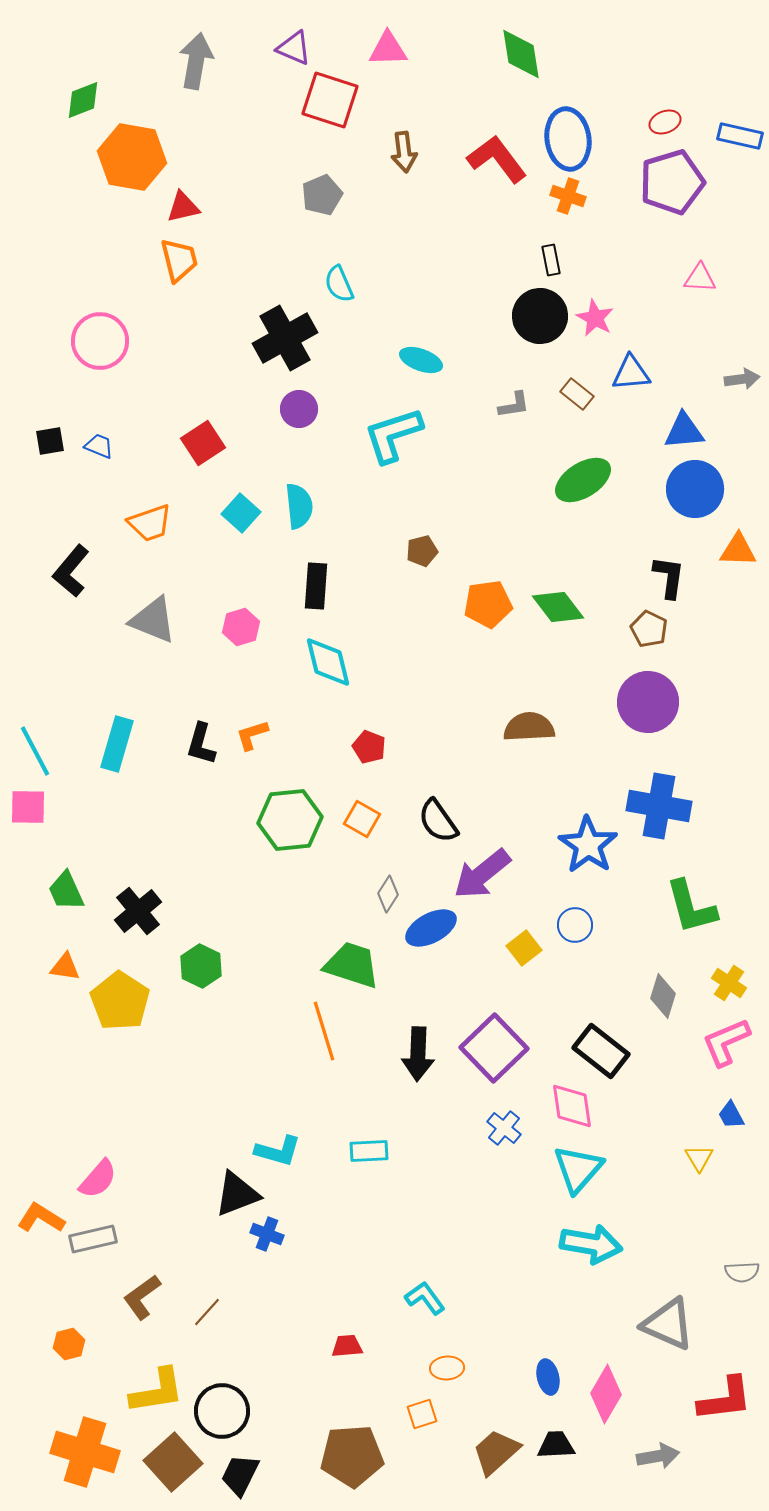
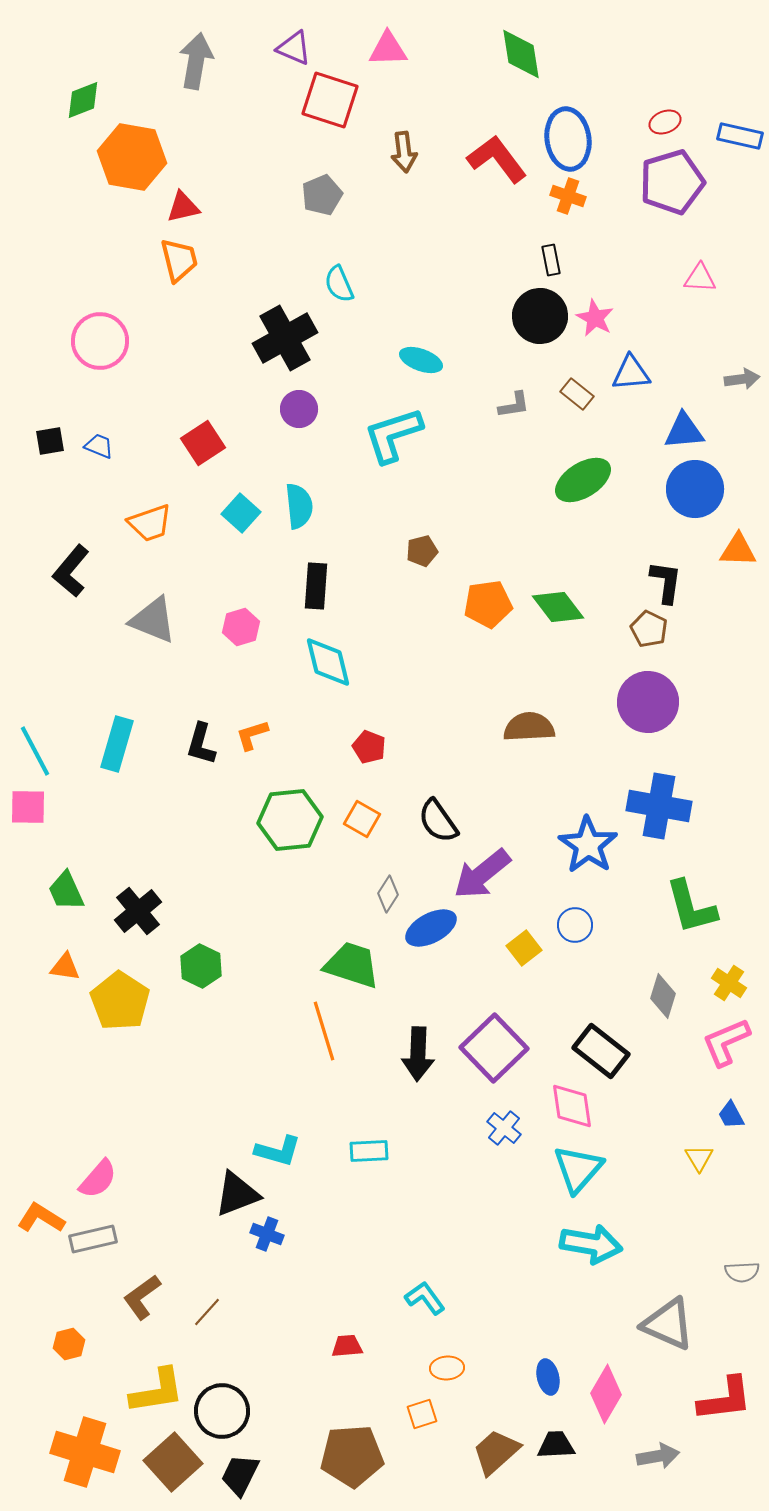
black L-shape at (669, 577): moved 3 px left, 5 px down
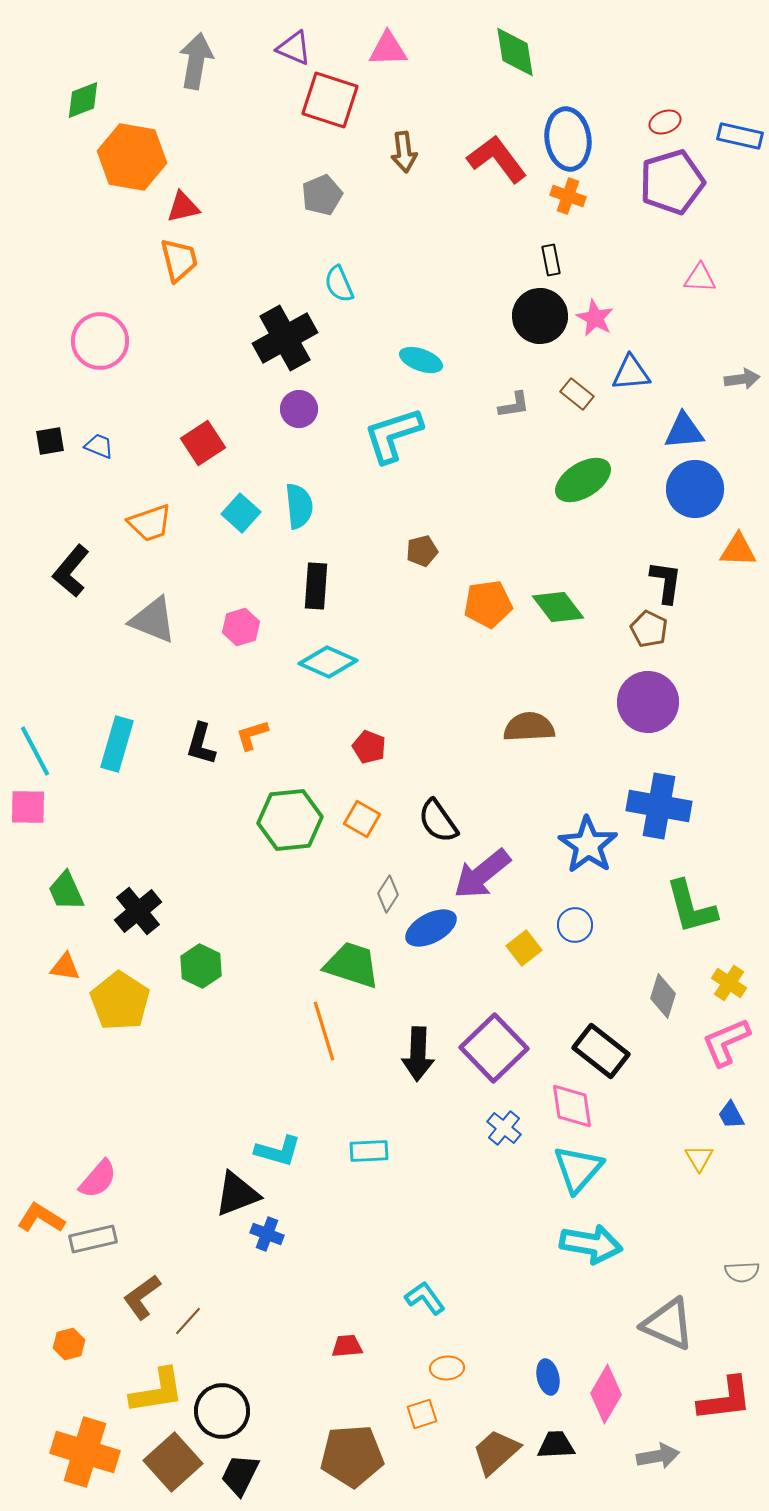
green diamond at (521, 54): moved 6 px left, 2 px up
cyan diamond at (328, 662): rotated 52 degrees counterclockwise
brown line at (207, 1312): moved 19 px left, 9 px down
